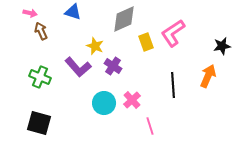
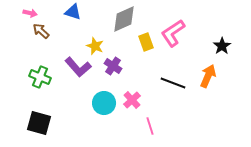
brown arrow: rotated 24 degrees counterclockwise
black star: rotated 24 degrees counterclockwise
black line: moved 2 px up; rotated 65 degrees counterclockwise
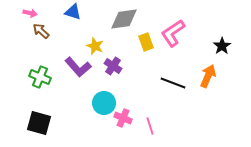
gray diamond: rotated 16 degrees clockwise
pink cross: moved 9 px left, 18 px down; rotated 24 degrees counterclockwise
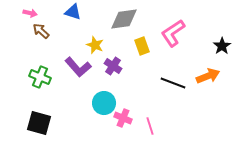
yellow rectangle: moved 4 px left, 4 px down
yellow star: moved 1 px up
orange arrow: rotated 45 degrees clockwise
